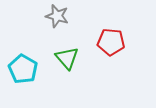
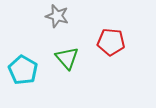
cyan pentagon: moved 1 px down
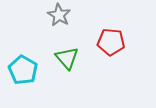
gray star: moved 2 px right, 1 px up; rotated 15 degrees clockwise
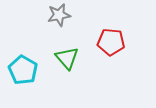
gray star: rotated 30 degrees clockwise
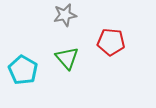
gray star: moved 6 px right
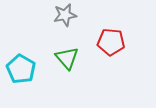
cyan pentagon: moved 2 px left, 1 px up
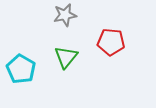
green triangle: moved 1 px left, 1 px up; rotated 20 degrees clockwise
